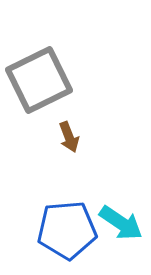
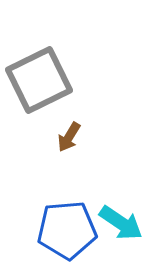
brown arrow: rotated 52 degrees clockwise
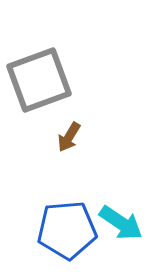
gray square: rotated 6 degrees clockwise
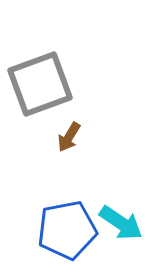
gray square: moved 1 px right, 4 px down
blue pentagon: rotated 6 degrees counterclockwise
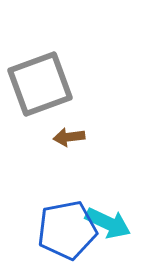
brown arrow: rotated 52 degrees clockwise
cyan arrow: moved 13 px left; rotated 9 degrees counterclockwise
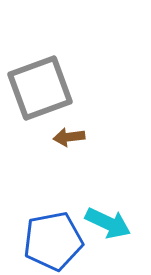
gray square: moved 4 px down
blue pentagon: moved 14 px left, 11 px down
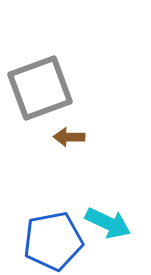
brown arrow: rotated 8 degrees clockwise
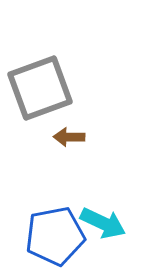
cyan arrow: moved 5 px left
blue pentagon: moved 2 px right, 5 px up
